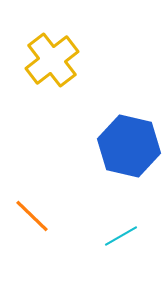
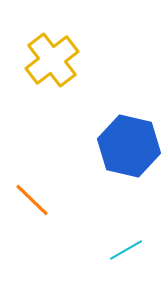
orange line: moved 16 px up
cyan line: moved 5 px right, 14 px down
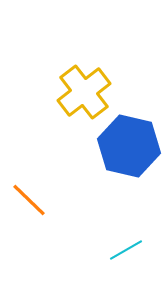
yellow cross: moved 32 px right, 32 px down
orange line: moved 3 px left
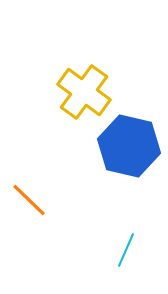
yellow cross: rotated 16 degrees counterclockwise
cyan line: rotated 36 degrees counterclockwise
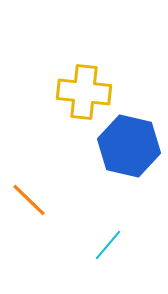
yellow cross: rotated 30 degrees counterclockwise
cyan line: moved 18 px left, 5 px up; rotated 16 degrees clockwise
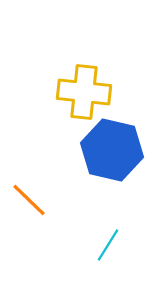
blue hexagon: moved 17 px left, 4 px down
cyan line: rotated 8 degrees counterclockwise
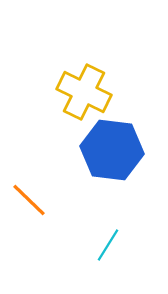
yellow cross: rotated 20 degrees clockwise
blue hexagon: rotated 6 degrees counterclockwise
